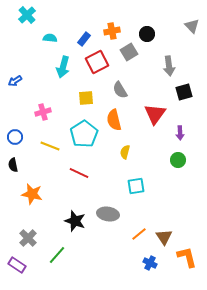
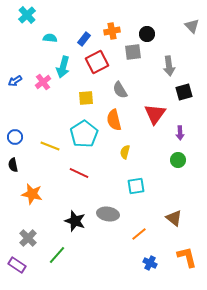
gray square: moved 4 px right; rotated 24 degrees clockwise
pink cross: moved 30 px up; rotated 21 degrees counterclockwise
brown triangle: moved 10 px right, 19 px up; rotated 18 degrees counterclockwise
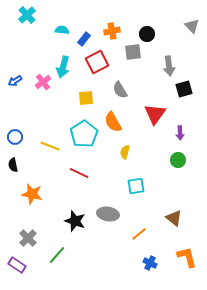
cyan semicircle: moved 12 px right, 8 px up
black square: moved 3 px up
orange semicircle: moved 1 px left, 2 px down; rotated 15 degrees counterclockwise
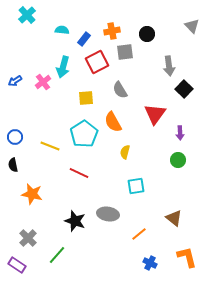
gray square: moved 8 px left
black square: rotated 30 degrees counterclockwise
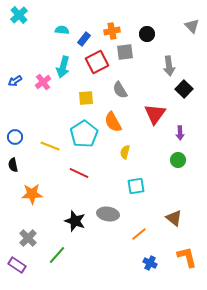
cyan cross: moved 8 px left
orange star: rotated 15 degrees counterclockwise
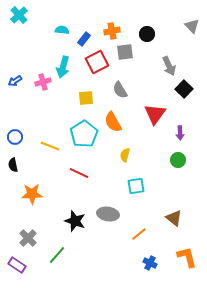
gray arrow: rotated 18 degrees counterclockwise
pink cross: rotated 21 degrees clockwise
yellow semicircle: moved 3 px down
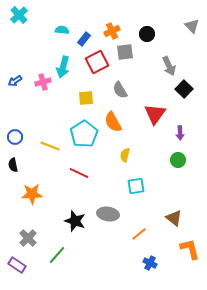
orange cross: rotated 14 degrees counterclockwise
orange L-shape: moved 3 px right, 8 px up
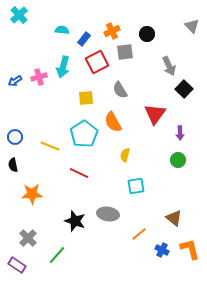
pink cross: moved 4 px left, 5 px up
blue cross: moved 12 px right, 13 px up
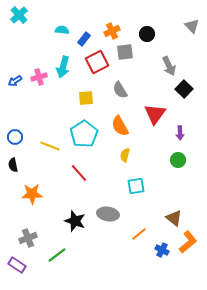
orange semicircle: moved 7 px right, 4 px down
red line: rotated 24 degrees clockwise
gray cross: rotated 24 degrees clockwise
orange L-shape: moved 2 px left, 7 px up; rotated 65 degrees clockwise
green line: rotated 12 degrees clockwise
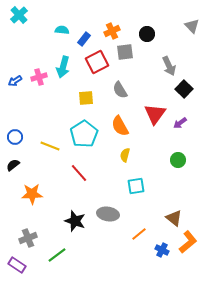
purple arrow: moved 10 px up; rotated 56 degrees clockwise
black semicircle: rotated 64 degrees clockwise
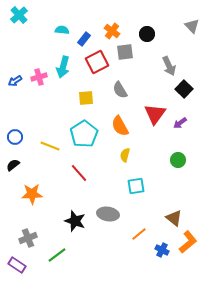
orange cross: rotated 28 degrees counterclockwise
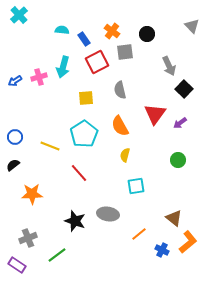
blue rectangle: rotated 72 degrees counterclockwise
gray semicircle: rotated 18 degrees clockwise
